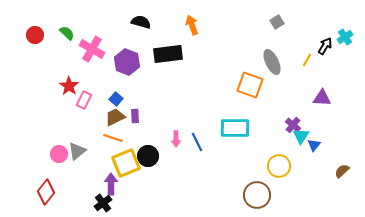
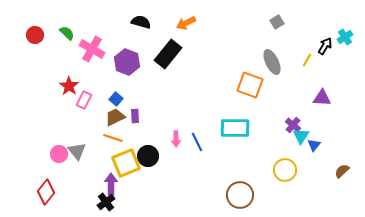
orange arrow: moved 6 px left, 2 px up; rotated 96 degrees counterclockwise
black rectangle: rotated 44 degrees counterclockwise
gray triangle: rotated 30 degrees counterclockwise
yellow circle: moved 6 px right, 4 px down
brown circle: moved 17 px left
black cross: moved 3 px right, 1 px up
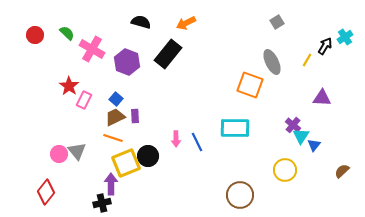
black cross: moved 4 px left, 1 px down; rotated 24 degrees clockwise
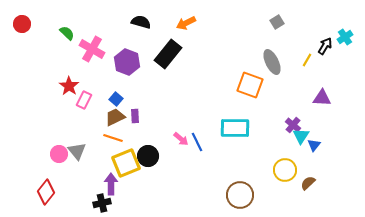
red circle: moved 13 px left, 11 px up
pink arrow: moved 5 px right; rotated 49 degrees counterclockwise
brown semicircle: moved 34 px left, 12 px down
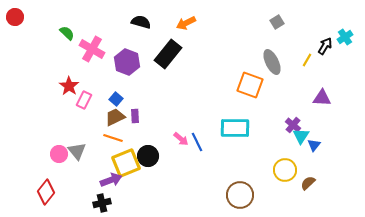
red circle: moved 7 px left, 7 px up
purple arrow: moved 4 px up; rotated 70 degrees clockwise
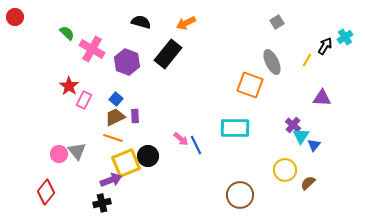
blue line: moved 1 px left, 3 px down
